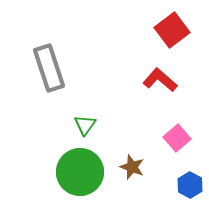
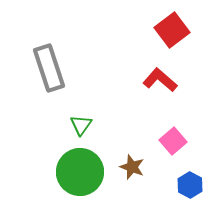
green triangle: moved 4 px left
pink square: moved 4 px left, 3 px down
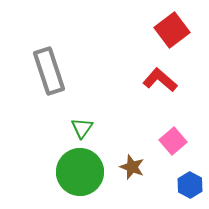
gray rectangle: moved 3 px down
green triangle: moved 1 px right, 3 px down
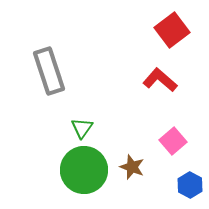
green circle: moved 4 px right, 2 px up
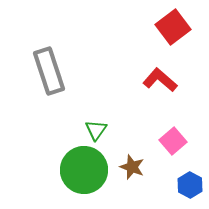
red square: moved 1 px right, 3 px up
green triangle: moved 14 px right, 2 px down
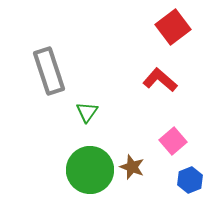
green triangle: moved 9 px left, 18 px up
green circle: moved 6 px right
blue hexagon: moved 5 px up; rotated 10 degrees clockwise
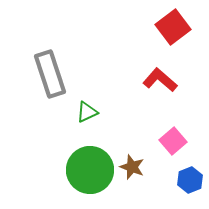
gray rectangle: moved 1 px right, 3 px down
green triangle: rotated 30 degrees clockwise
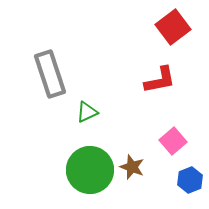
red L-shape: rotated 128 degrees clockwise
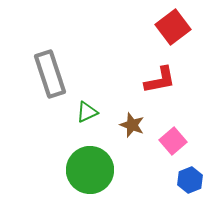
brown star: moved 42 px up
